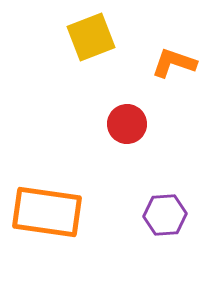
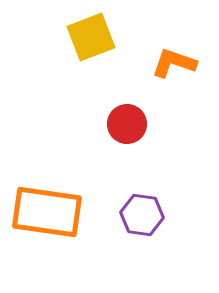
purple hexagon: moved 23 px left; rotated 12 degrees clockwise
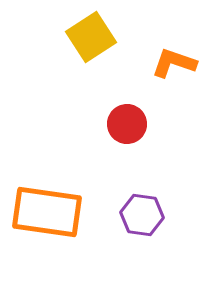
yellow square: rotated 12 degrees counterclockwise
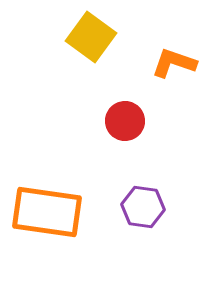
yellow square: rotated 21 degrees counterclockwise
red circle: moved 2 px left, 3 px up
purple hexagon: moved 1 px right, 8 px up
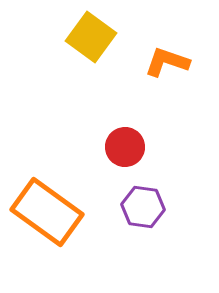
orange L-shape: moved 7 px left, 1 px up
red circle: moved 26 px down
orange rectangle: rotated 28 degrees clockwise
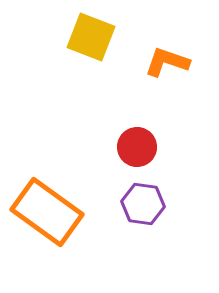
yellow square: rotated 15 degrees counterclockwise
red circle: moved 12 px right
purple hexagon: moved 3 px up
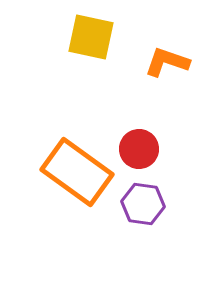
yellow square: rotated 9 degrees counterclockwise
red circle: moved 2 px right, 2 px down
orange rectangle: moved 30 px right, 40 px up
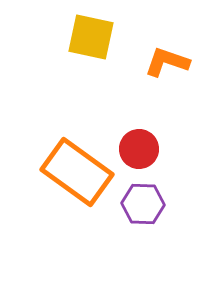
purple hexagon: rotated 6 degrees counterclockwise
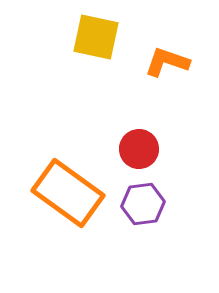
yellow square: moved 5 px right
orange rectangle: moved 9 px left, 21 px down
purple hexagon: rotated 9 degrees counterclockwise
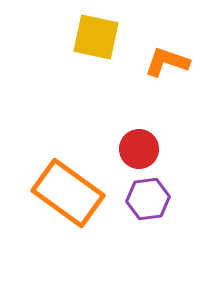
purple hexagon: moved 5 px right, 5 px up
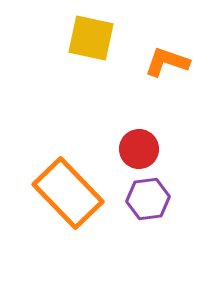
yellow square: moved 5 px left, 1 px down
orange rectangle: rotated 10 degrees clockwise
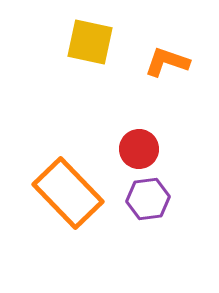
yellow square: moved 1 px left, 4 px down
